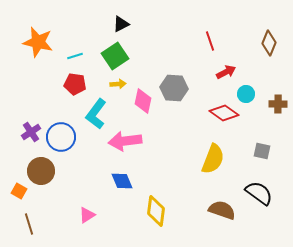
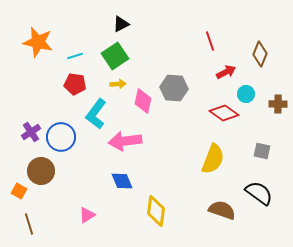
brown diamond: moved 9 px left, 11 px down
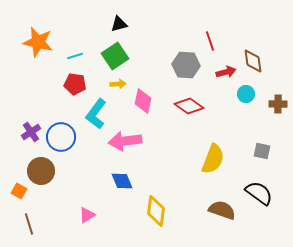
black triangle: moved 2 px left; rotated 12 degrees clockwise
brown diamond: moved 7 px left, 7 px down; rotated 30 degrees counterclockwise
red arrow: rotated 12 degrees clockwise
gray hexagon: moved 12 px right, 23 px up
red diamond: moved 35 px left, 7 px up
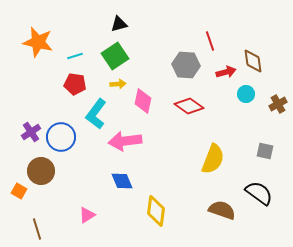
brown cross: rotated 30 degrees counterclockwise
gray square: moved 3 px right
brown line: moved 8 px right, 5 px down
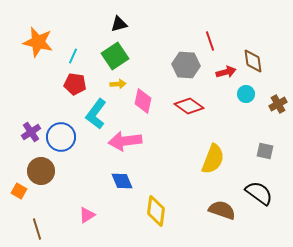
cyan line: moved 2 px left; rotated 49 degrees counterclockwise
